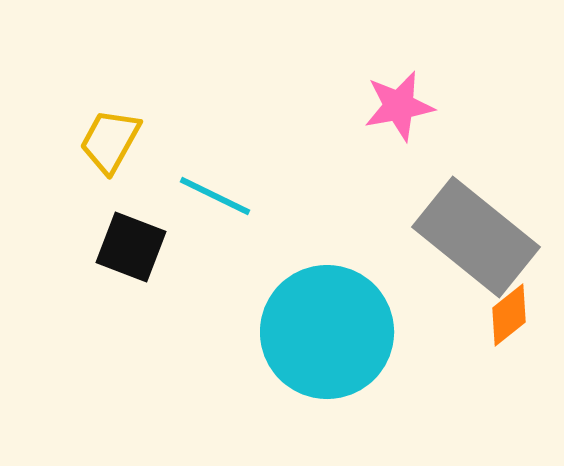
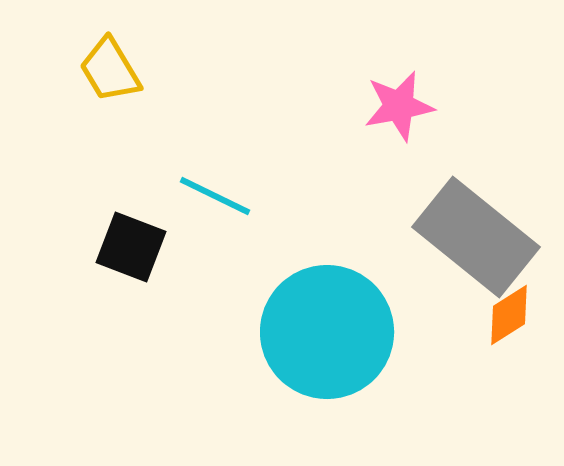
yellow trapezoid: moved 71 px up; rotated 60 degrees counterclockwise
orange diamond: rotated 6 degrees clockwise
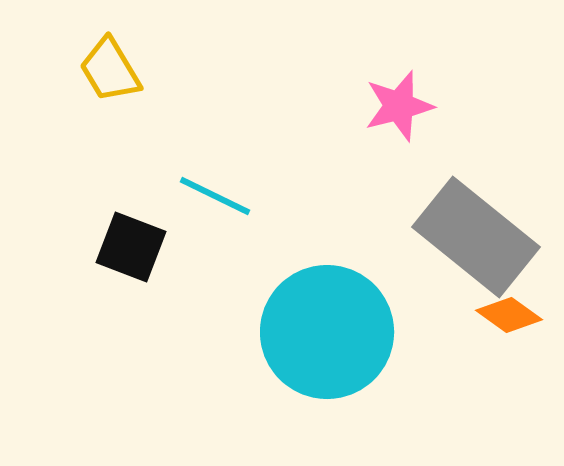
pink star: rotated 4 degrees counterclockwise
orange diamond: rotated 68 degrees clockwise
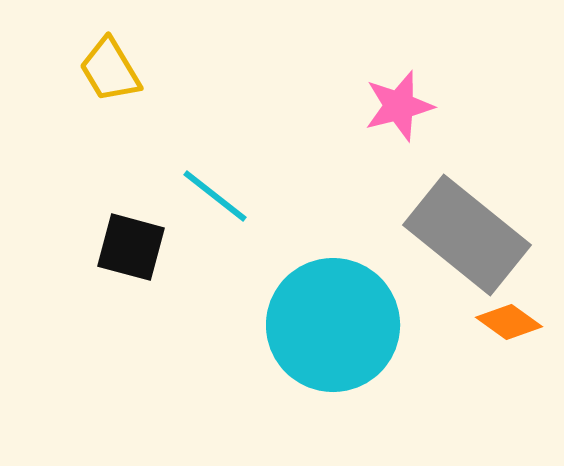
cyan line: rotated 12 degrees clockwise
gray rectangle: moved 9 px left, 2 px up
black square: rotated 6 degrees counterclockwise
orange diamond: moved 7 px down
cyan circle: moved 6 px right, 7 px up
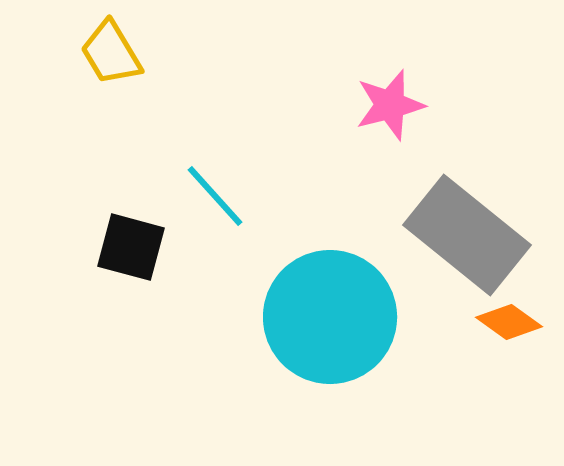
yellow trapezoid: moved 1 px right, 17 px up
pink star: moved 9 px left, 1 px up
cyan line: rotated 10 degrees clockwise
cyan circle: moved 3 px left, 8 px up
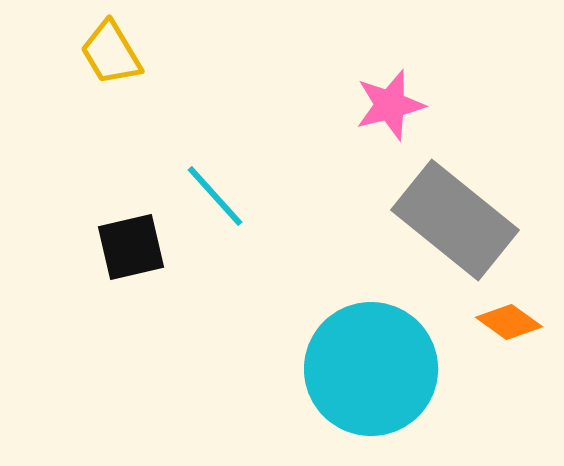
gray rectangle: moved 12 px left, 15 px up
black square: rotated 28 degrees counterclockwise
cyan circle: moved 41 px right, 52 px down
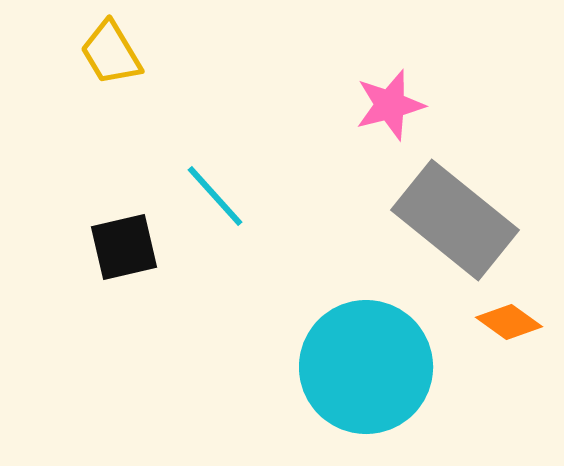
black square: moved 7 px left
cyan circle: moved 5 px left, 2 px up
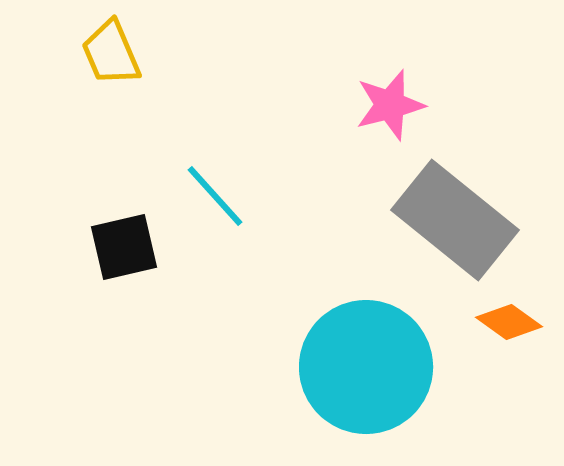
yellow trapezoid: rotated 8 degrees clockwise
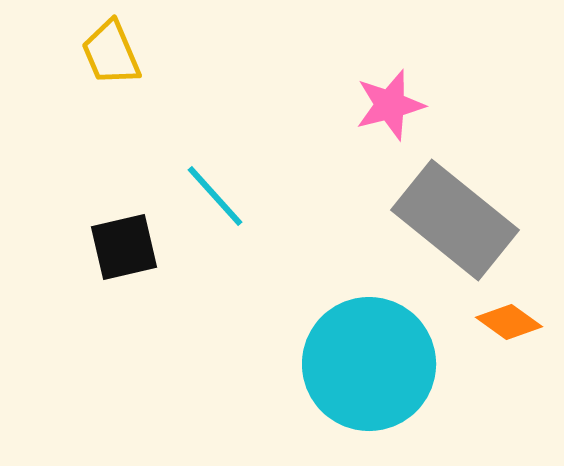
cyan circle: moved 3 px right, 3 px up
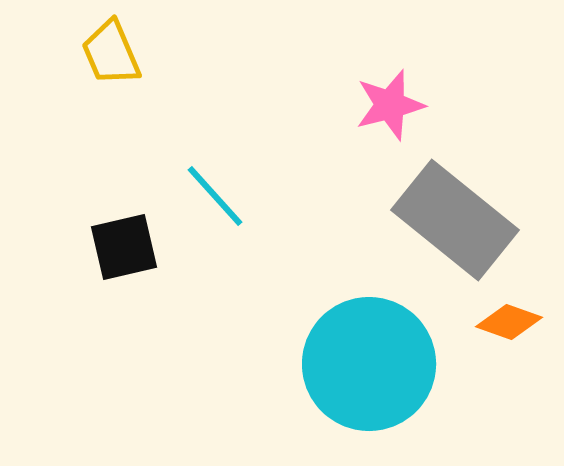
orange diamond: rotated 16 degrees counterclockwise
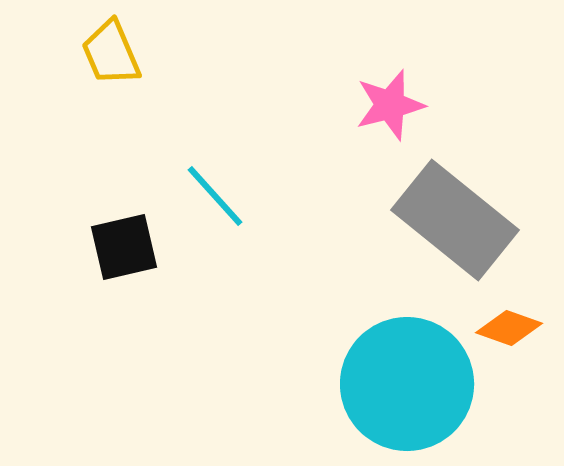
orange diamond: moved 6 px down
cyan circle: moved 38 px right, 20 px down
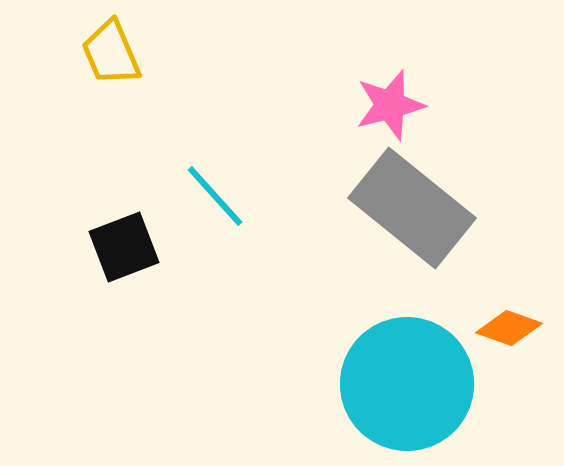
gray rectangle: moved 43 px left, 12 px up
black square: rotated 8 degrees counterclockwise
